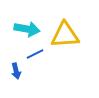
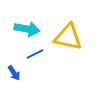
yellow triangle: moved 3 px right, 2 px down; rotated 16 degrees clockwise
blue arrow: moved 2 px left, 2 px down; rotated 21 degrees counterclockwise
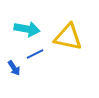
blue arrow: moved 5 px up
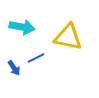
cyan arrow: moved 5 px left, 2 px up
blue line: moved 1 px right, 4 px down
